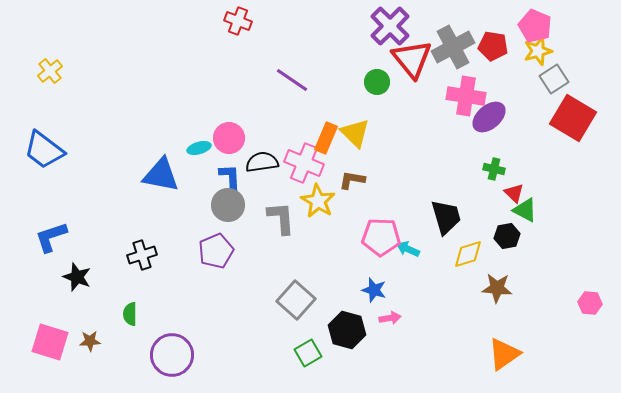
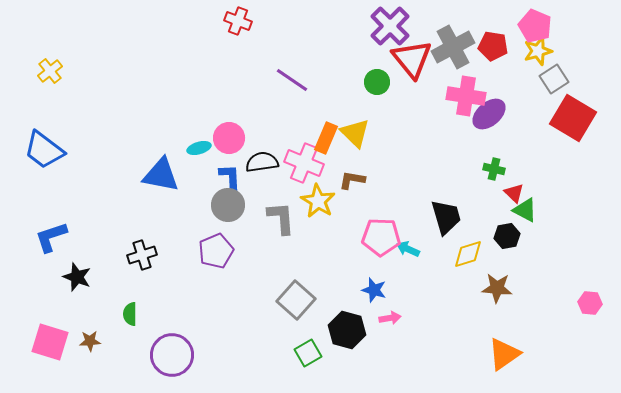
purple ellipse at (489, 117): moved 3 px up
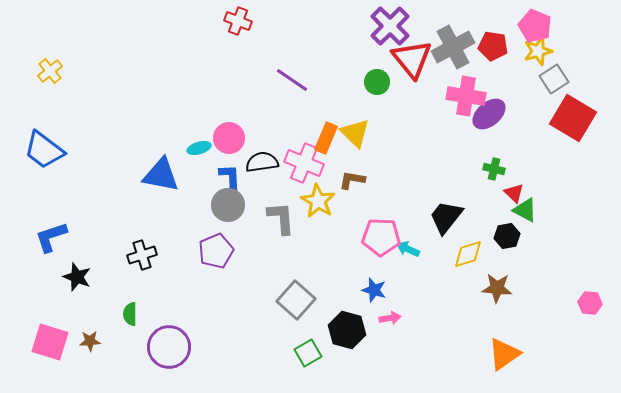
black trapezoid at (446, 217): rotated 126 degrees counterclockwise
purple circle at (172, 355): moved 3 px left, 8 px up
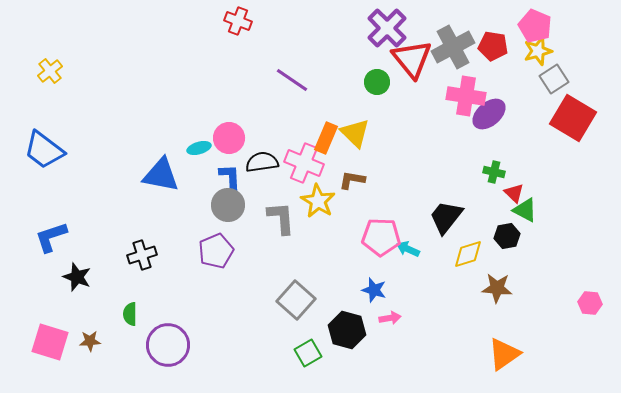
purple cross at (390, 26): moved 3 px left, 2 px down
green cross at (494, 169): moved 3 px down
purple circle at (169, 347): moved 1 px left, 2 px up
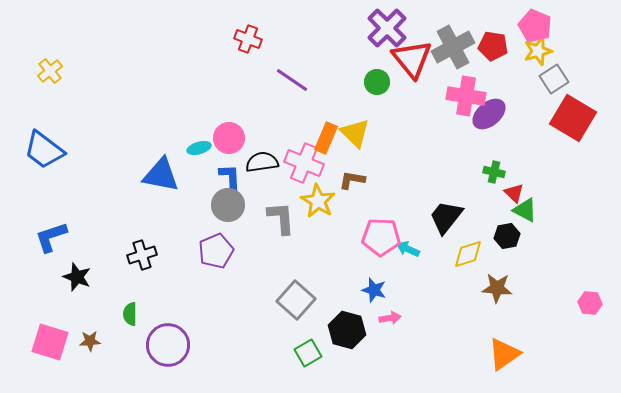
red cross at (238, 21): moved 10 px right, 18 px down
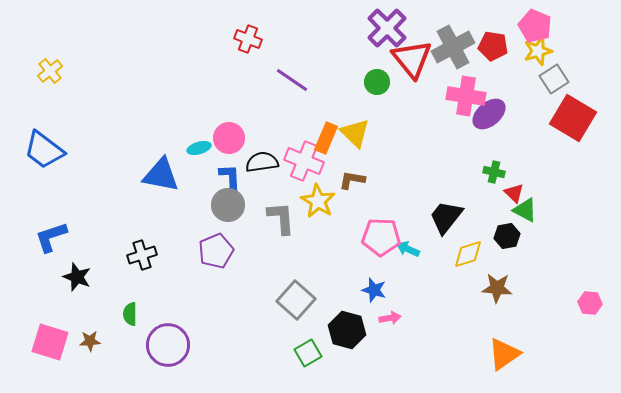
pink cross at (304, 163): moved 2 px up
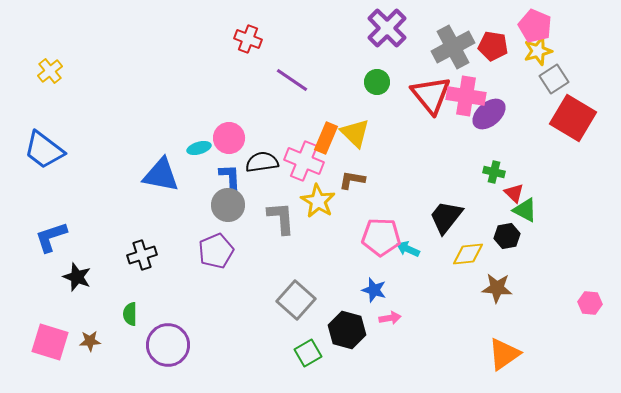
red triangle at (412, 59): moved 19 px right, 36 px down
yellow diamond at (468, 254): rotated 12 degrees clockwise
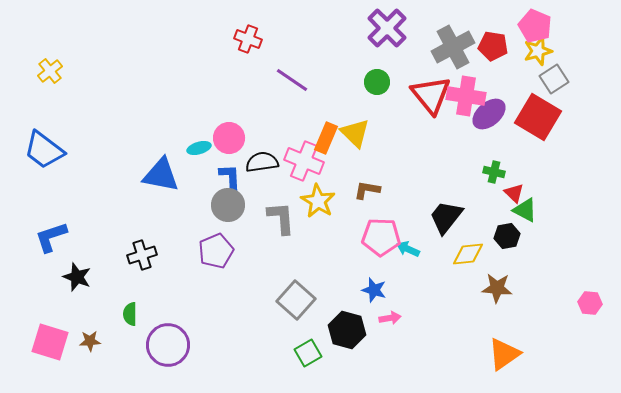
red square at (573, 118): moved 35 px left, 1 px up
brown L-shape at (352, 180): moved 15 px right, 10 px down
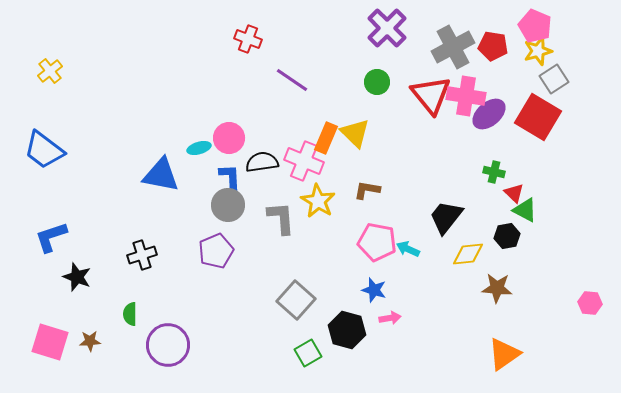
pink pentagon at (381, 237): moved 4 px left, 5 px down; rotated 9 degrees clockwise
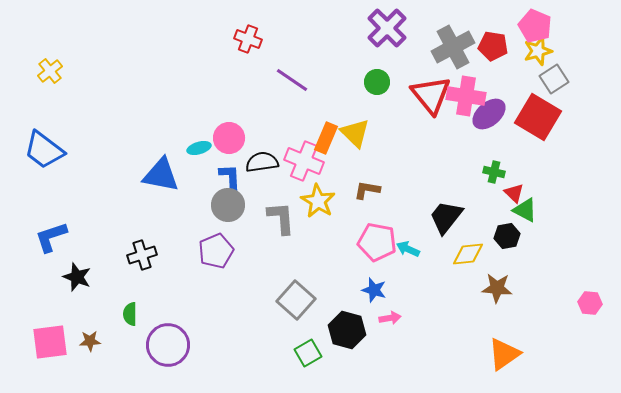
pink square at (50, 342): rotated 24 degrees counterclockwise
